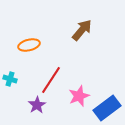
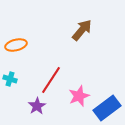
orange ellipse: moved 13 px left
purple star: moved 1 px down
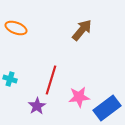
orange ellipse: moved 17 px up; rotated 35 degrees clockwise
red line: rotated 16 degrees counterclockwise
pink star: moved 1 px down; rotated 15 degrees clockwise
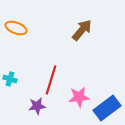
purple star: rotated 24 degrees clockwise
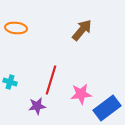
orange ellipse: rotated 15 degrees counterclockwise
cyan cross: moved 3 px down
pink star: moved 2 px right, 3 px up
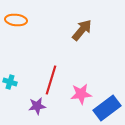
orange ellipse: moved 8 px up
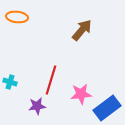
orange ellipse: moved 1 px right, 3 px up
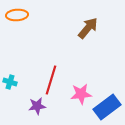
orange ellipse: moved 2 px up; rotated 10 degrees counterclockwise
brown arrow: moved 6 px right, 2 px up
blue rectangle: moved 1 px up
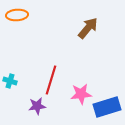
cyan cross: moved 1 px up
blue rectangle: rotated 20 degrees clockwise
